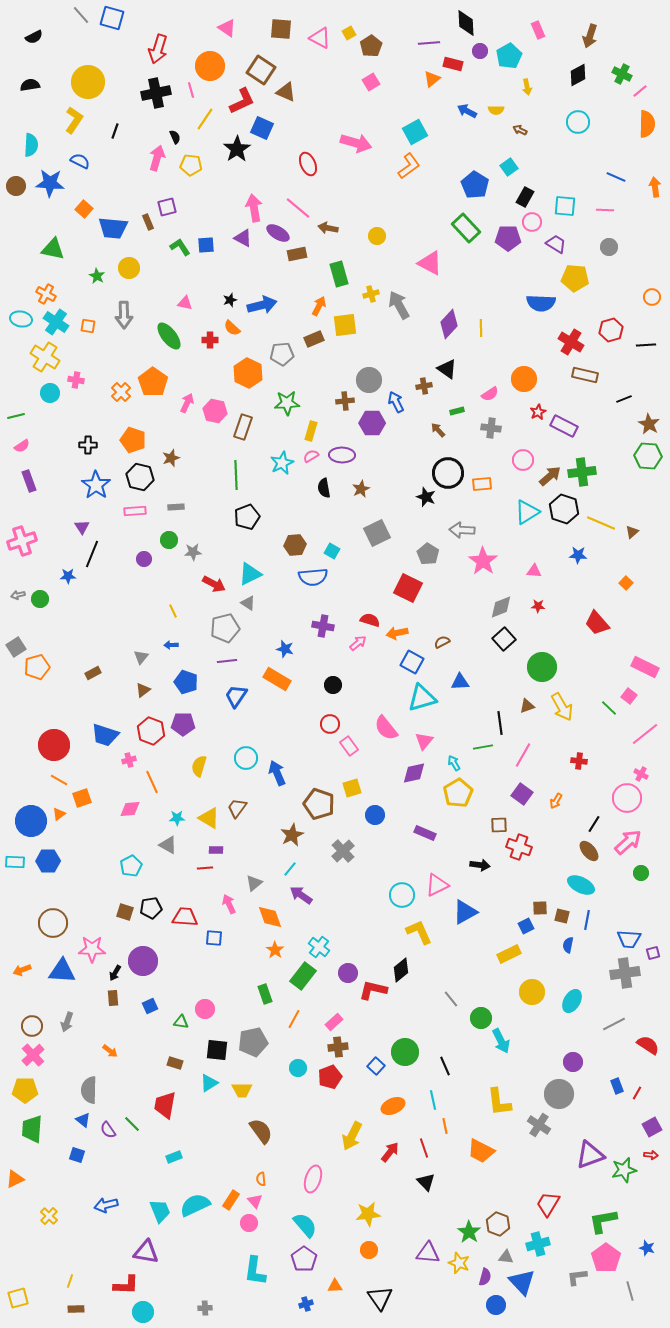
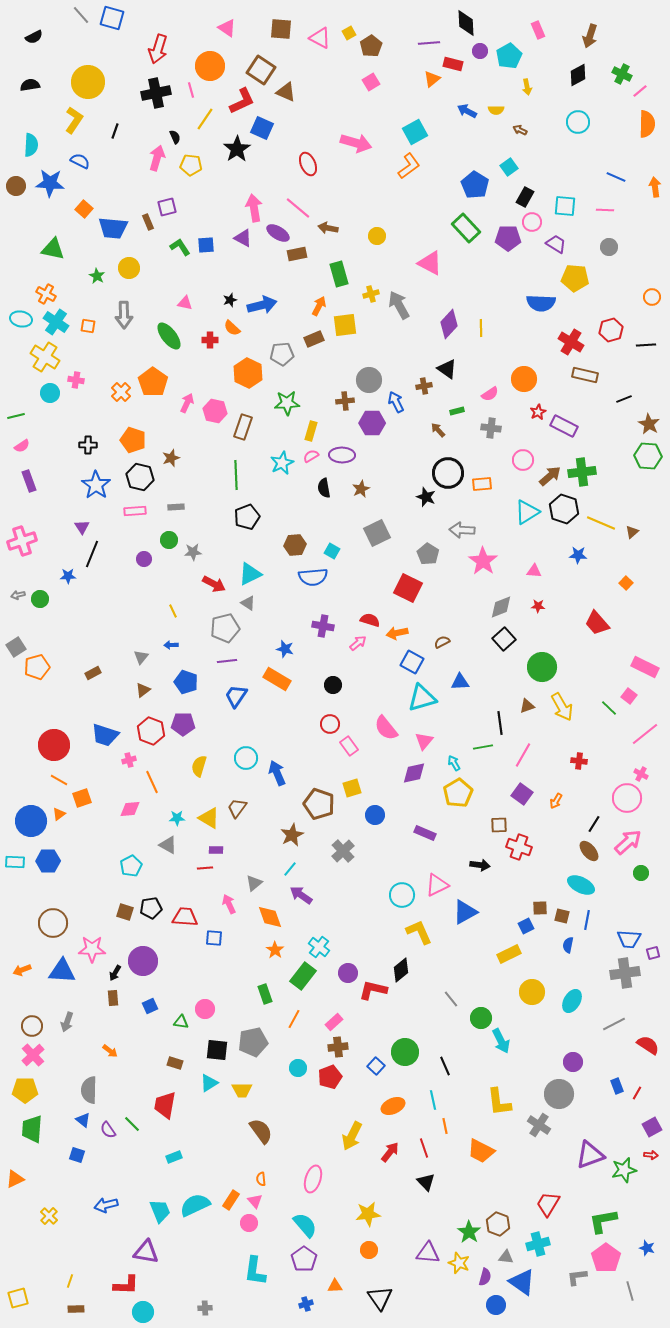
blue triangle at (522, 1282): rotated 12 degrees counterclockwise
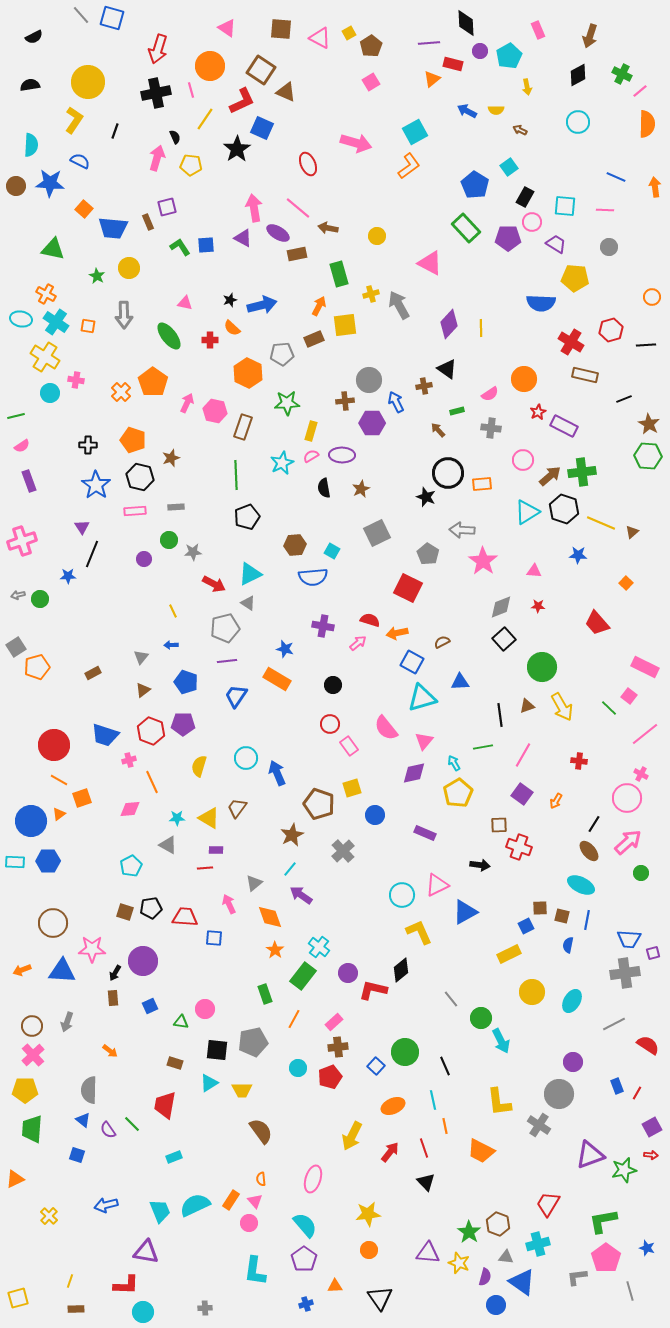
black line at (500, 723): moved 8 px up
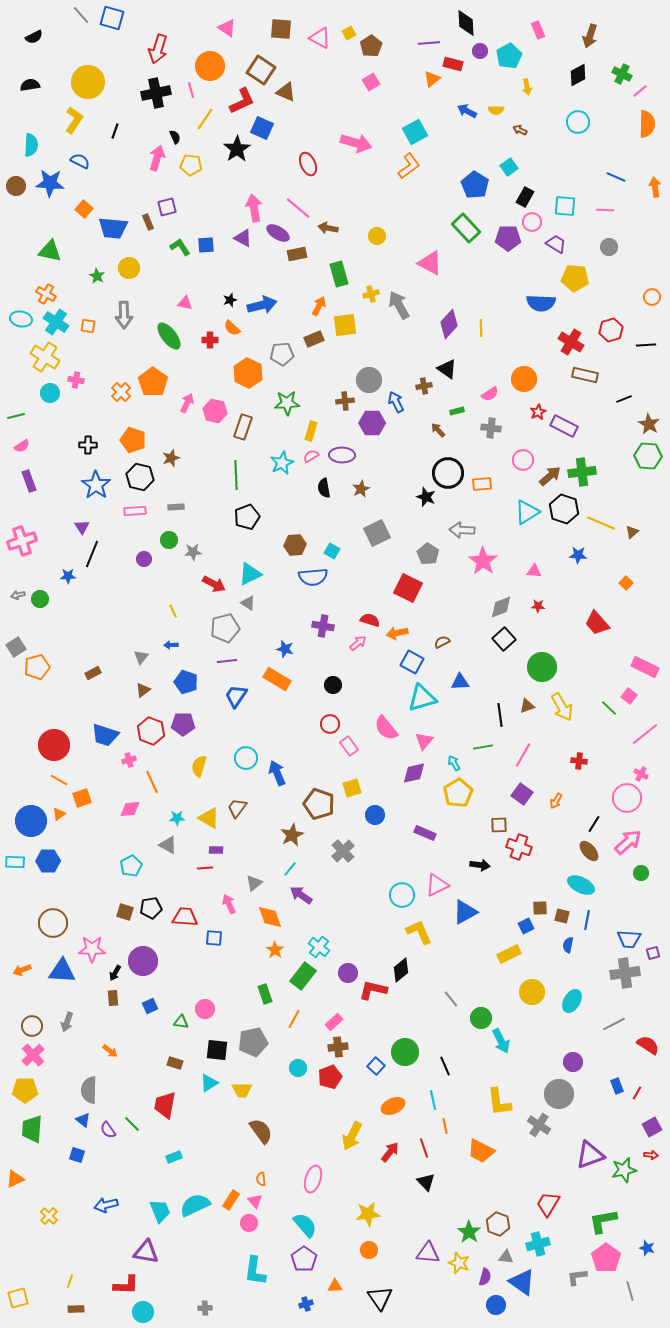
green triangle at (53, 249): moved 3 px left, 2 px down
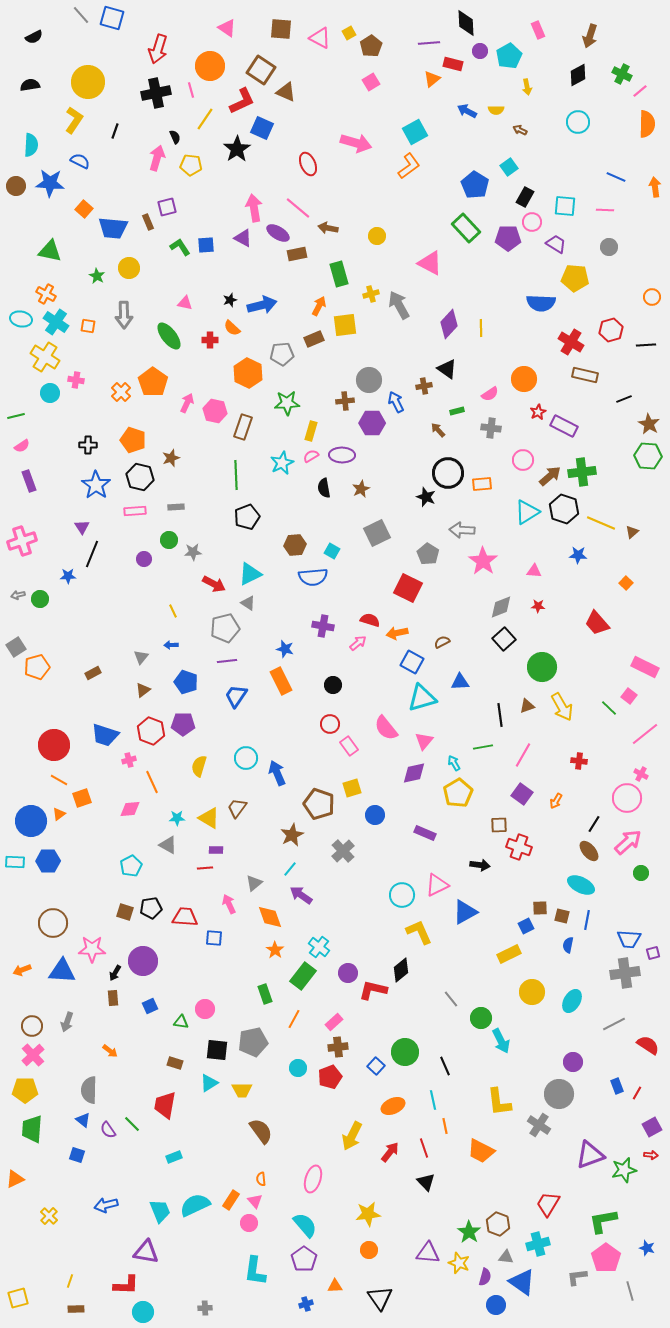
orange rectangle at (277, 679): moved 4 px right, 2 px down; rotated 32 degrees clockwise
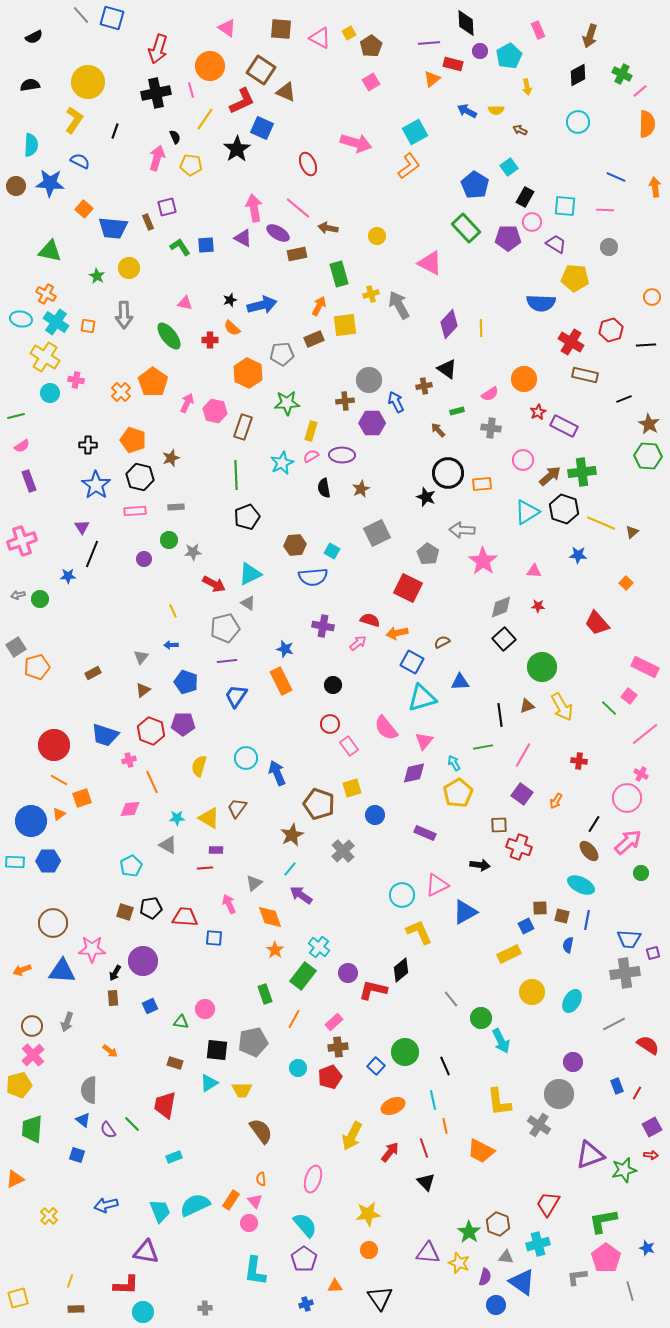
yellow pentagon at (25, 1090): moved 6 px left, 5 px up; rotated 15 degrees counterclockwise
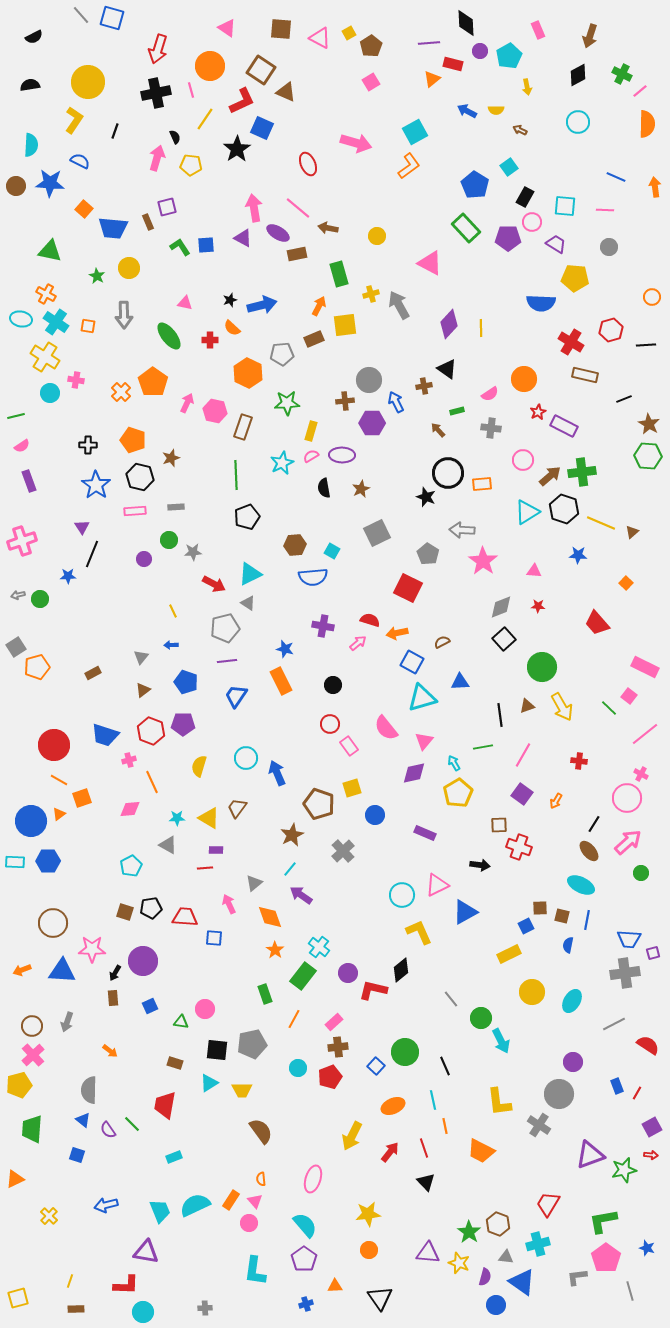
gray pentagon at (253, 1042): moved 1 px left, 2 px down
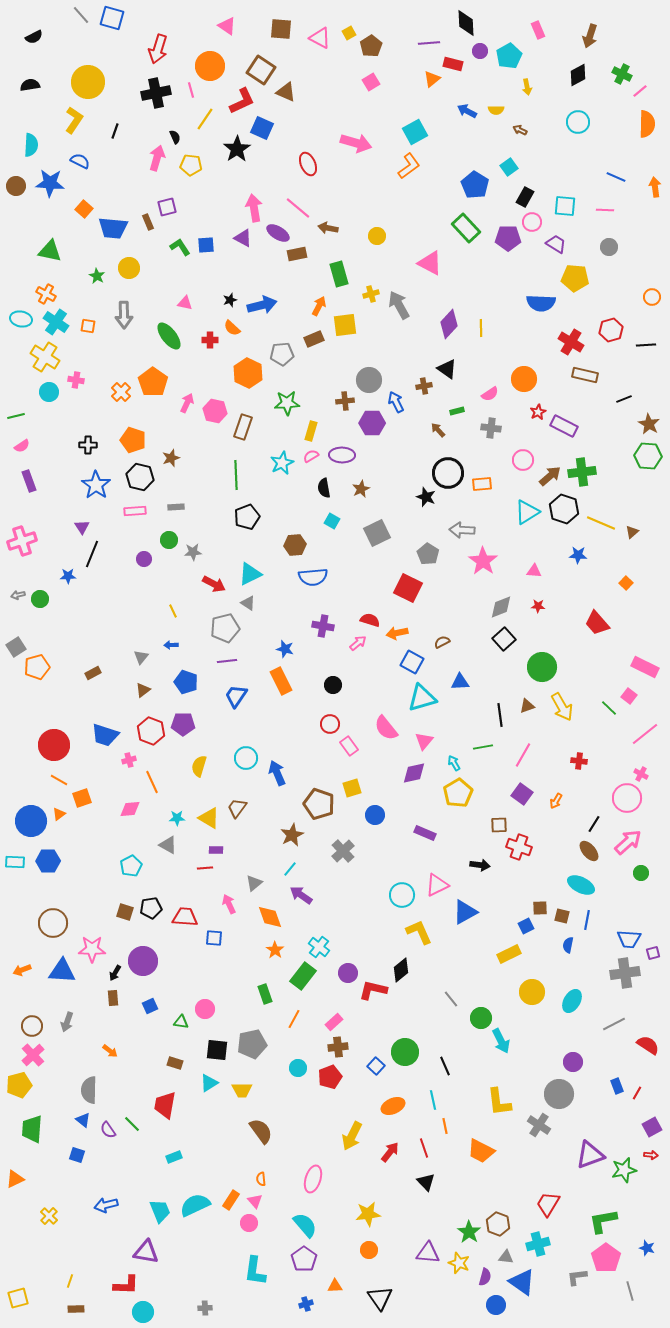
pink triangle at (227, 28): moved 2 px up
cyan circle at (50, 393): moved 1 px left, 1 px up
cyan square at (332, 551): moved 30 px up
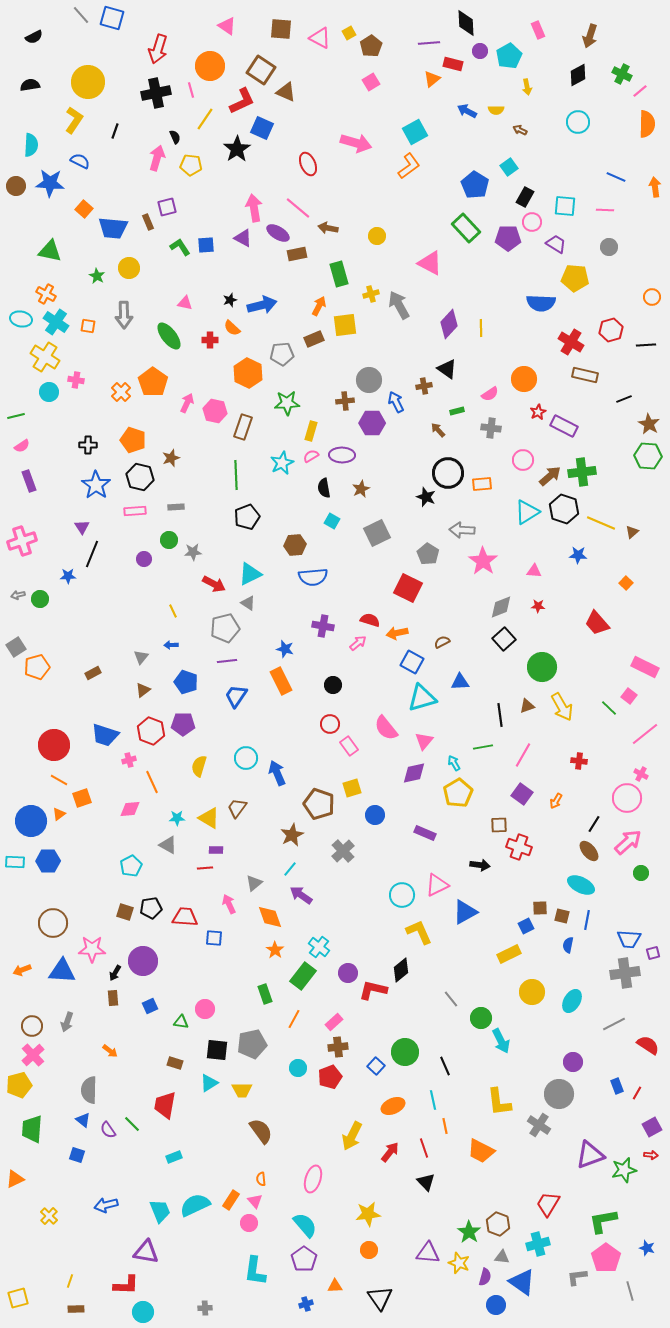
gray triangle at (506, 1257): moved 4 px left
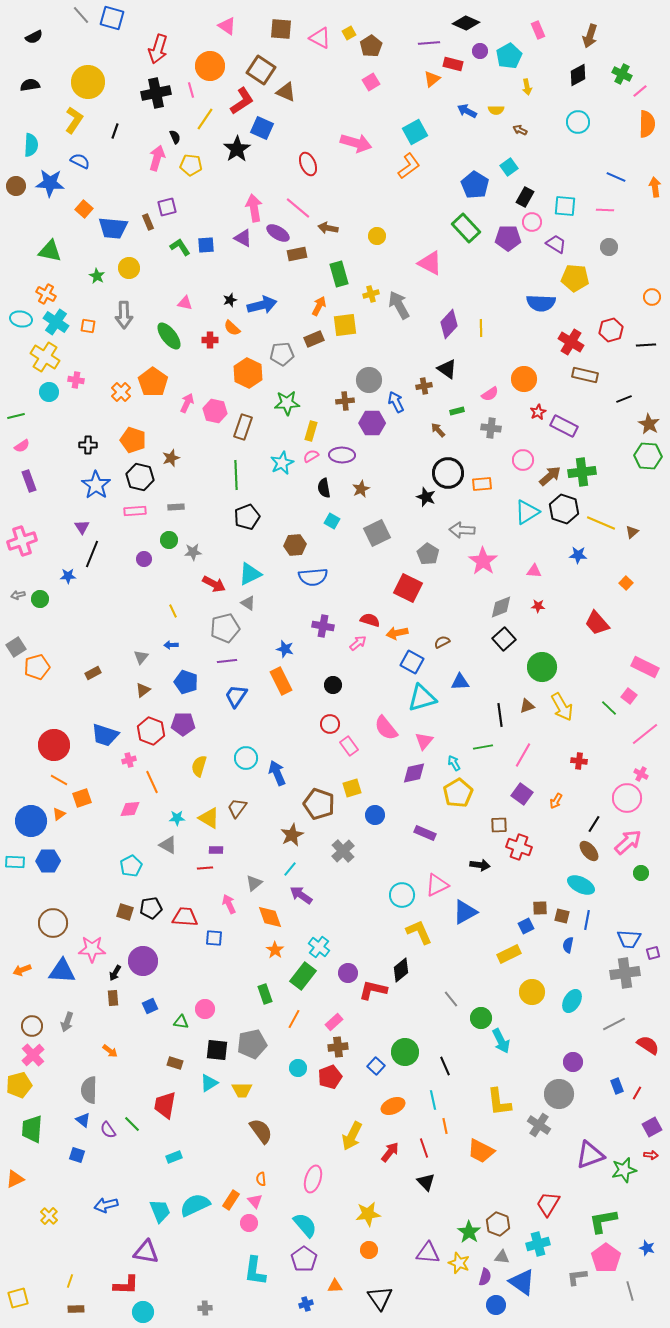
black diamond at (466, 23): rotated 64 degrees counterclockwise
red L-shape at (242, 101): rotated 8 degrees counterclockwise
